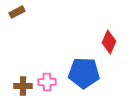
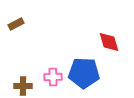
brown rectangle: moved 1 px left, 12 px down
red diamond: rotated 40 degrees counterclockwise
pink cross: moved 6 px right, 5 px up
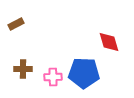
brown cross: moved 17 px up
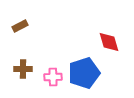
brown rectangle: moved 4 px right, 2 px down
blue pentagon: rotated 20 degrees counterclockwise
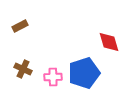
brown cross: rotated 24 degrees clockwise
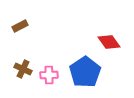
red diamond: rotated 20 degrees counterclockwise
blue pentagon: moved 1 px right, 1 px up; rotated 16 degrees counterclockwise
pink cross: moved 4 px left, 2 px up
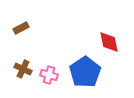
brown rectangle: moved 1 px right, 2 px down
red diamond: rotated 25 degrees clockwise
pink cross: rotated 18 degrees clockwise
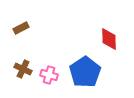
red diamond: moved 3 px up; rotated 10 degrees clockwise
